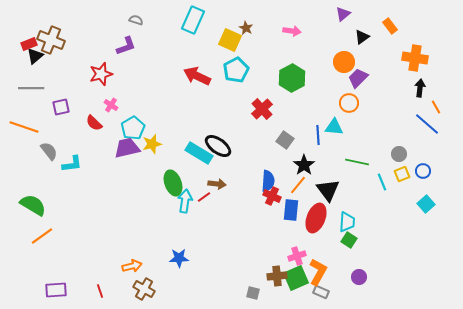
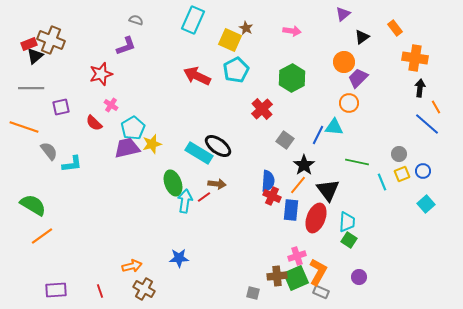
orange rectangle at (390, 26): moved 5 px right, 2 px down
blue line at (318, 135): rotated 30 degrees clockwise
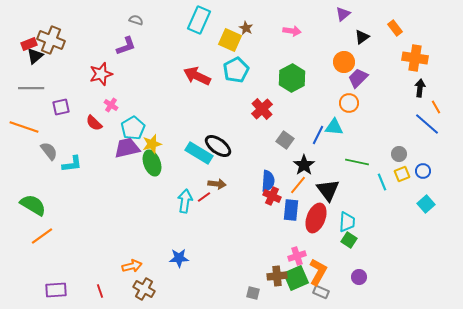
cyan rectangle at (193, 20): moved 6 px right
green ellipse at (173, 183): moved 21 px left, 20 px up
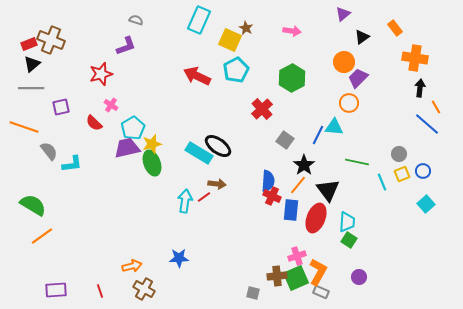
black triangle at (35, 56): moved 3 px left, 8 px down
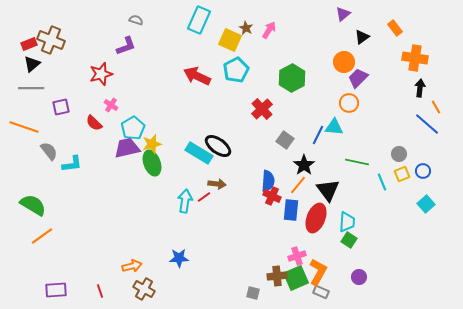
pink arrow at (292, 31): moved 23 px left, 1 px up; rotated 66 degrees counterclockwise
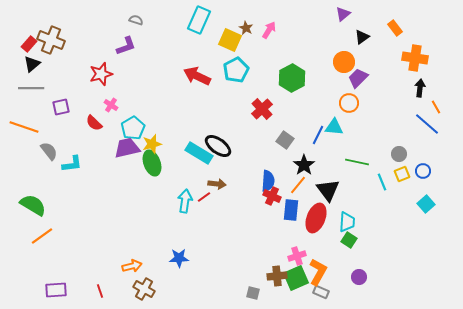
red rectangle at (29, 44): rotated 28 degrees counterclockwise
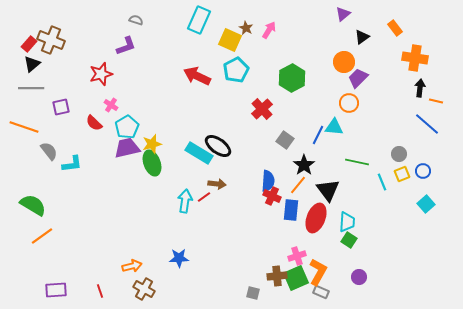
orange line at (436, 107): moved 6 px up; rotated 48 degrees counterclockwise
cyan pentagon at (133, 128): moved 6 px left, 1 px up
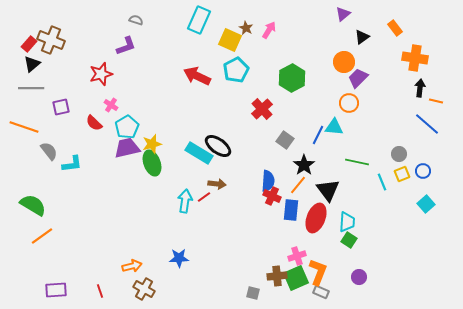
orange L-shape at (318, 272): rotated 8 degrees counterclockwise
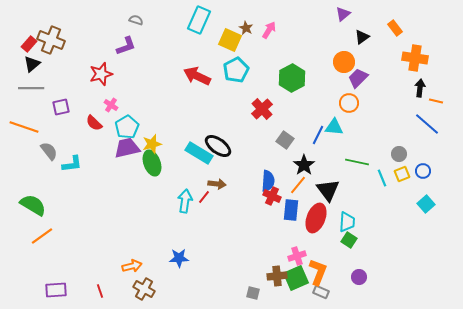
cyan line at (382, 182): moved 4 px up
red line at (204, 197): rotated 16 degrees counterclockwise
